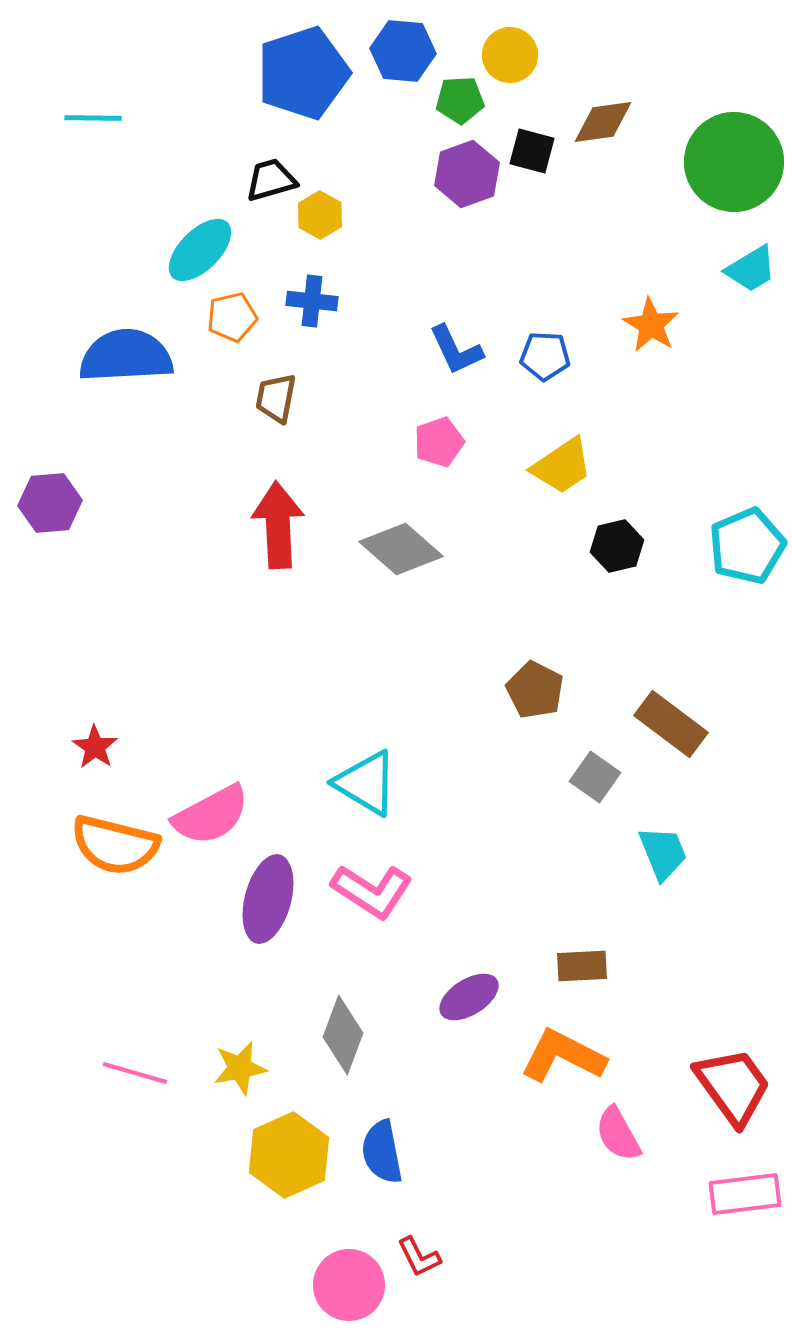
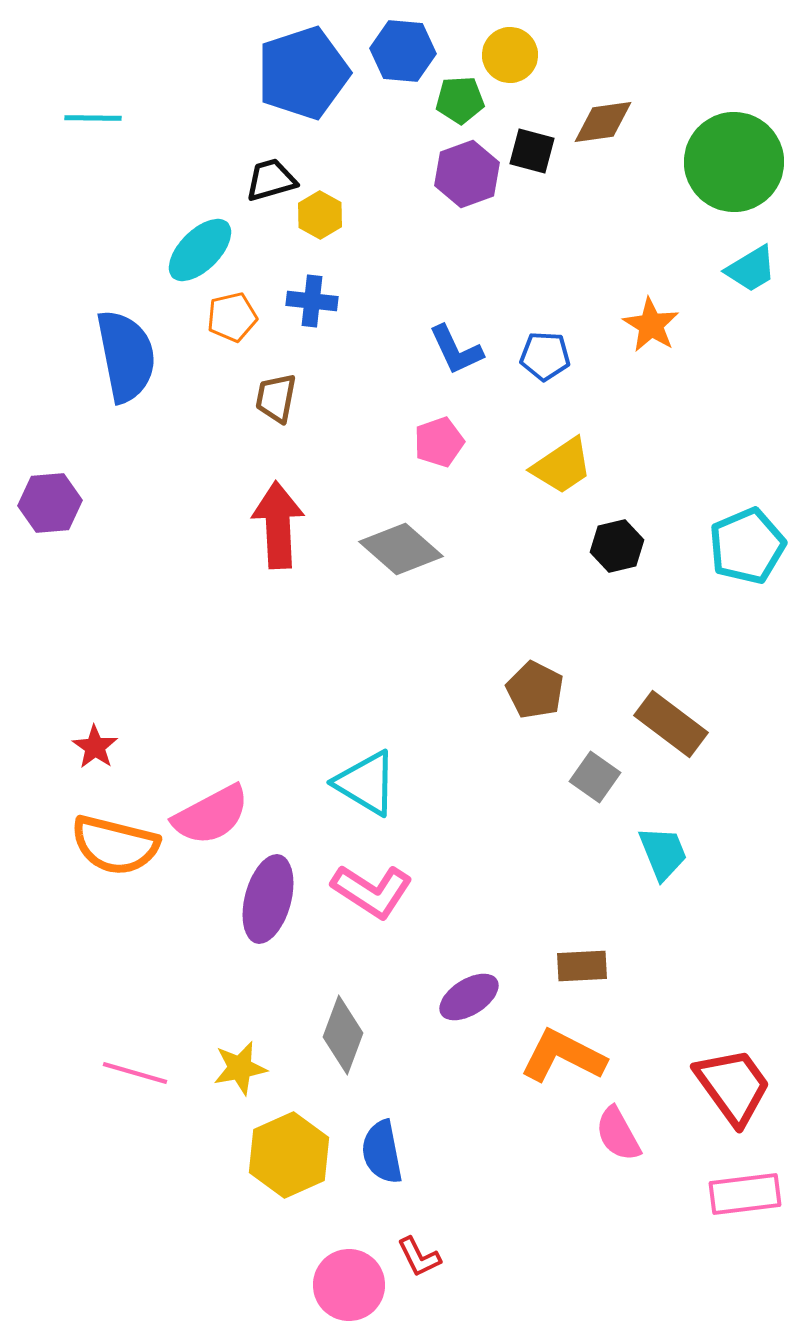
blue semicircle at (126, 356): rotated 82 degrees clockwise
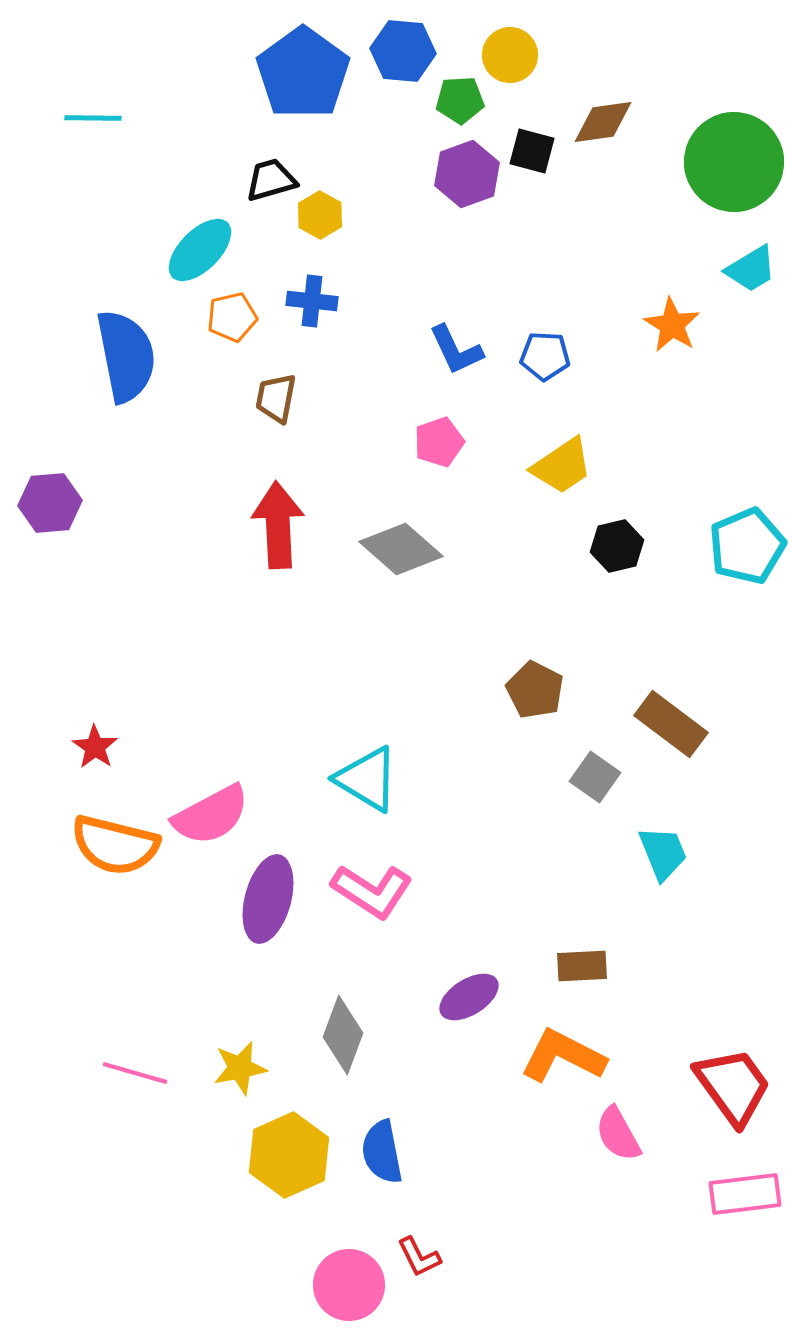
blue pentagon at (303, 73): rotated 18 degrees counterclockwise
orange star at (651, 325): moved 21 px right
cyan triangle at (366, 783): moved 1 px right, 4 px up
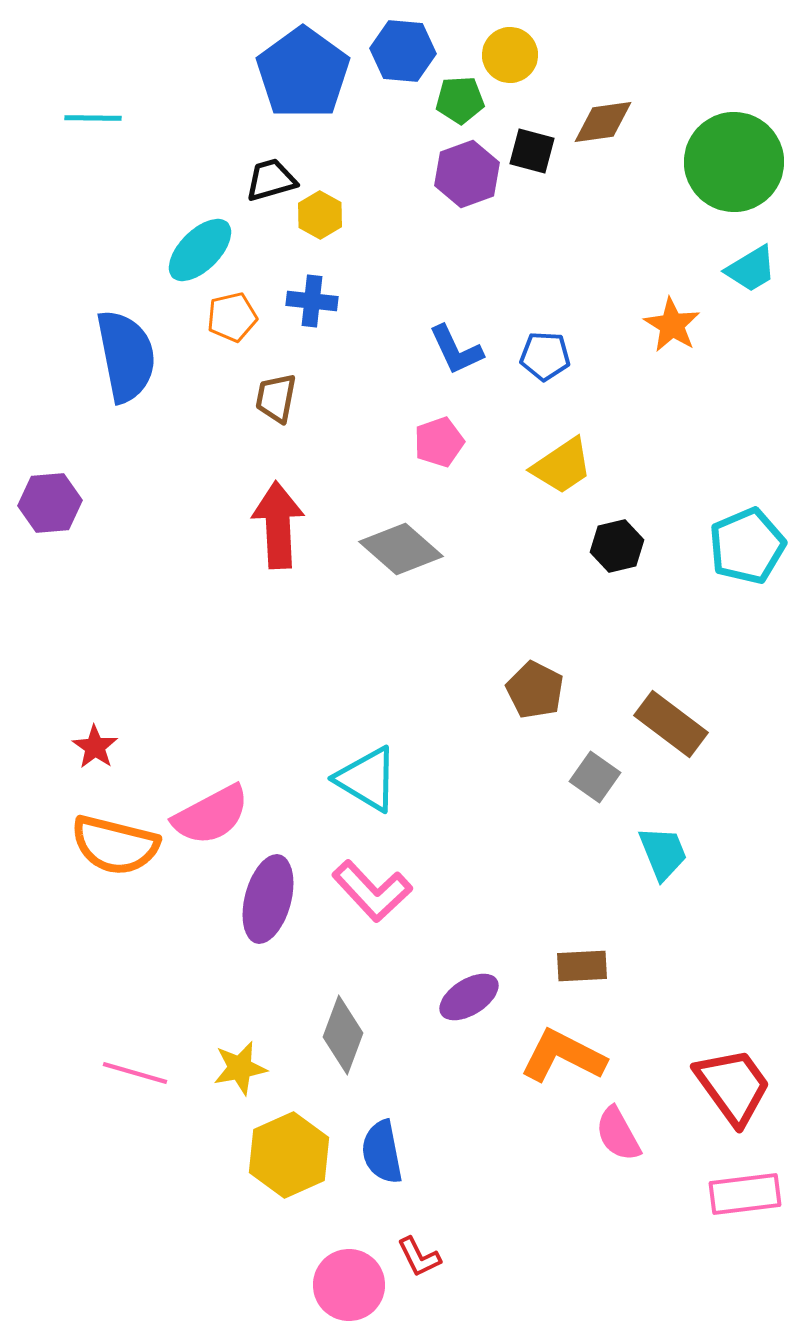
pink L-shape at (372, 891): rotated 14 degrees clockwise
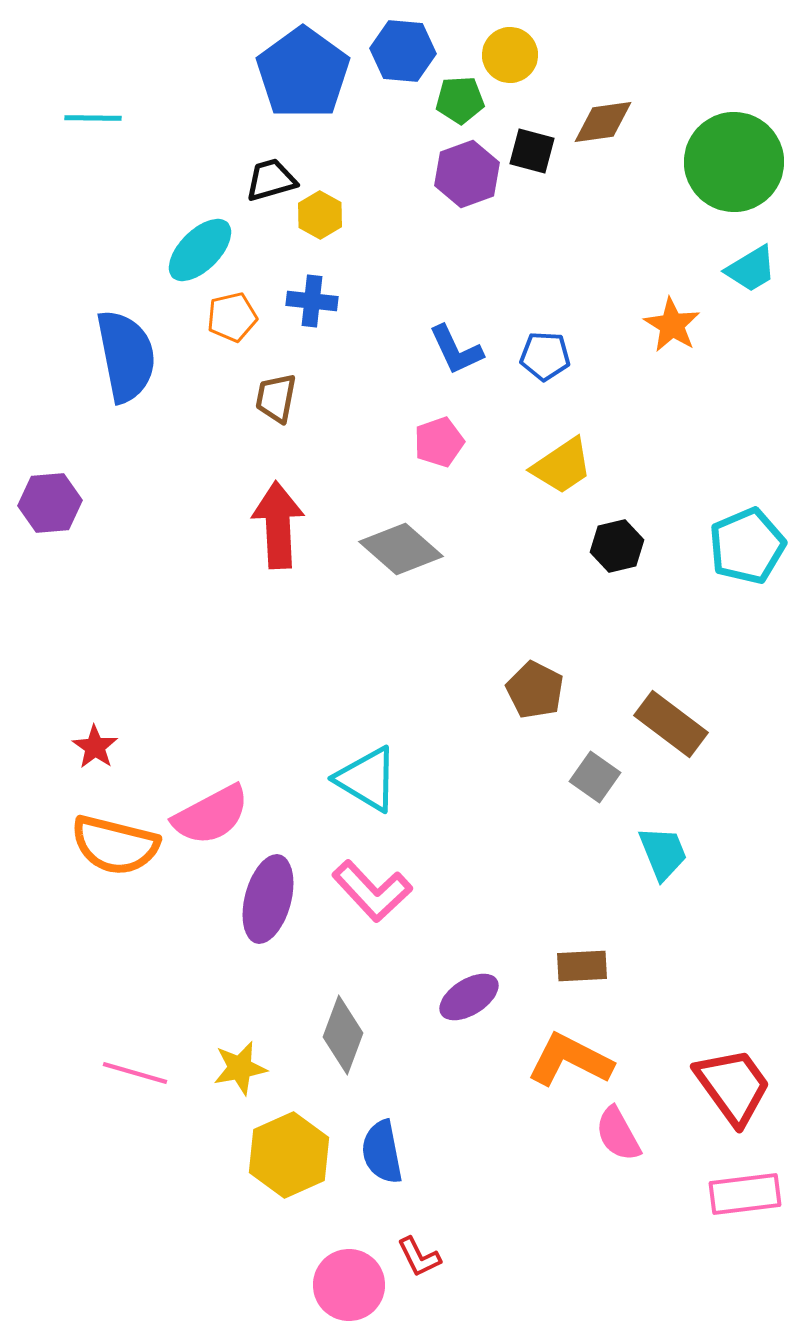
orange L-shape at (563, 1056): moved 7 px right, 4 px down
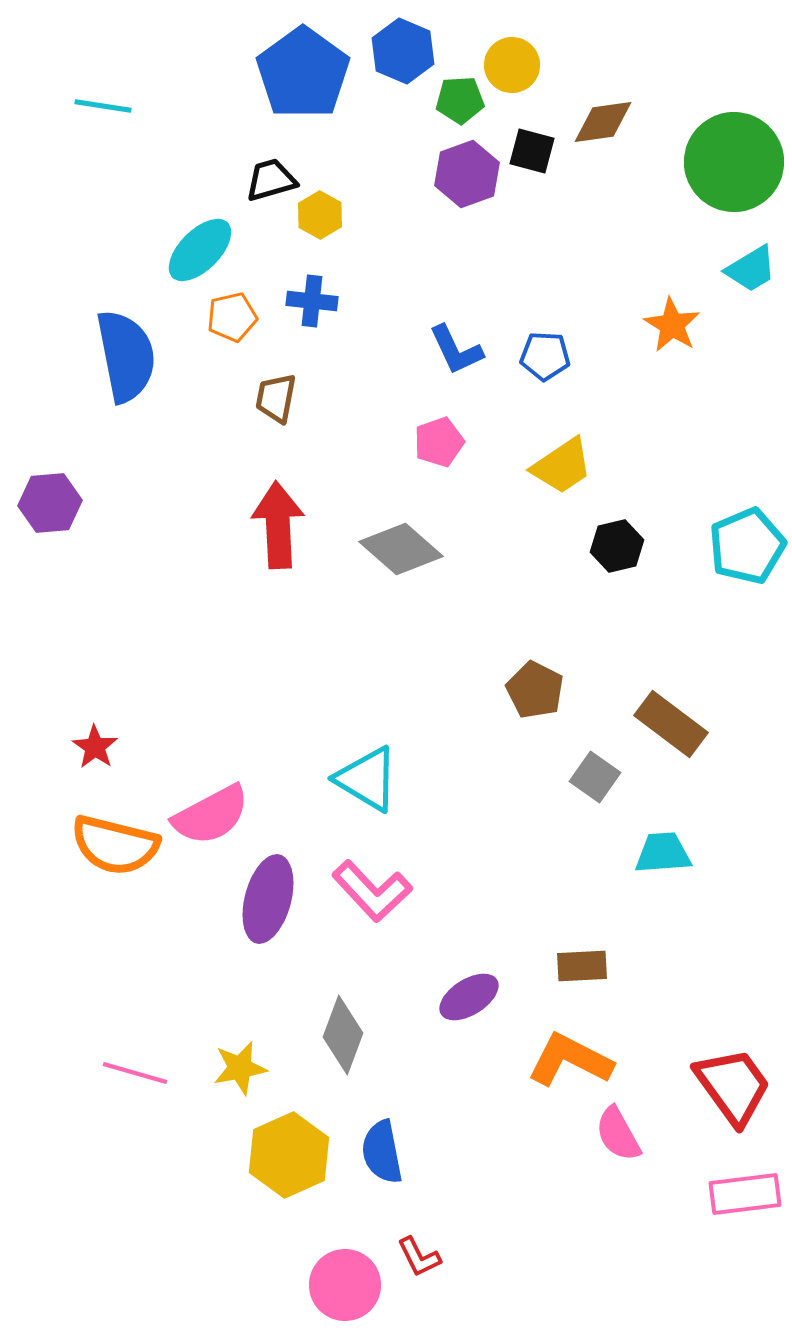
blue hexagon at (403, 51): rotated 18 degrees clockwise
yellow circle at (510, 55): moved 2 px right, 10 px down
cyan line at (93, 118): moved 10 px right, 12 px up; rotated 8 degrees clockwise
cyan trapezoid at (663, 853): rotated 72 degrees counterclockwise
pink circle at (349, 1285): moved 4 px left
